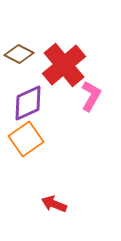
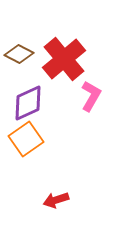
red cross: moved 6 px up
red arrow: moved 2 px right, 4 px up; rotated 40 degrees counterclockwise
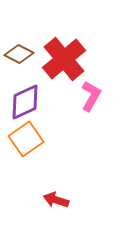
purple diamond: moved 3 px left, 1 px up
red arrow: rotated 35 degrees clockwise
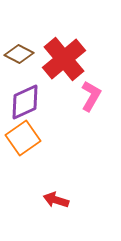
orange square: moved 3 px left, 1 px up
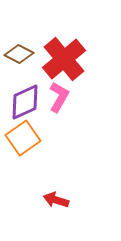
pink L-shape: moved 32 px left, 1 px down
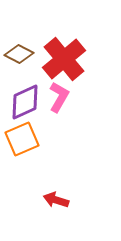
orange square: moved 1 px left, 1 px down; rotated 12 degrees clockwise
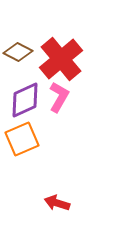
brown diamond: moved 1 px left, 2 px up
red cross: moved 3 px left
purple diamond: moved 2 px up
red arrow: moved 1 px right, 3 px down
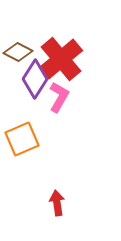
purple diamond: moved 10 px right, 21 px up; rotated 33 degrees counterclockwise
red arrow: rotated 65 degrees clockwise
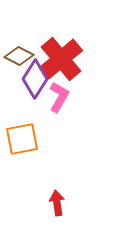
brown diamond: moved 1 px right, 4 px down
orange square: rotated 12 degrees clockwise
